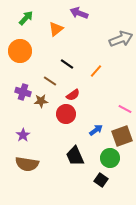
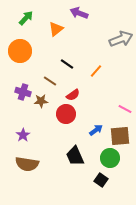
brown square: moved 2 px left; rotated 15 degrees clockwise
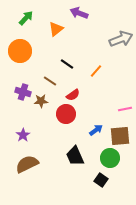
pink line: rotated 40 degrees counterclockwise
brown semicircle: rotated 145 degrees clockwise
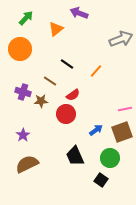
orange circle: moved 2 px up
brown square: moved 2 px right, 4 px up; rotated 15 degrees counterclockwise
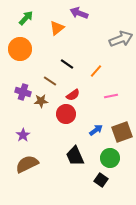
orange triangle: moved 1 px right, 1 px up
pink line: moved 14 px left, 13 px up
